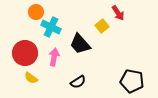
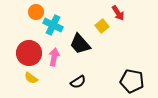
cyan cross: moved 2 px right, 2 px up
red circle: moved 4 px right
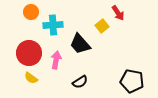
orange circle: moved 5 px left
cyan cross: rotated 30 degrees counterclockwise
pink arrow: moved 2 px right, 3 px down
black semicircle: moved 2 px right
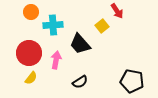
red arrow: moved 1 px left, 2 px up
yellow semicircle: rotated 88 degrees counterclockwise
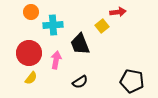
red arrow: moved 1 px right, 1 px down; rotated 63 degrees counterclockwise
black trapezoid: rotated 20 degrees clockwise
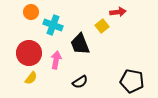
cyan cross: rotated 24 degrees clockwise
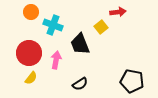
yellow square: moved 1 px left, 1 px down
black semicircle: moved 2 px down
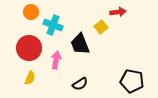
red circle: moved 5 px up
yellow semicircle: moved 1 px left; rotated 16 degrees counterclockwise
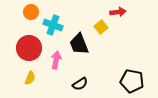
black trapezoid: moved 1 px left
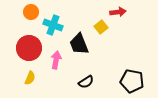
black semicircle: moved 6 px right, 2 px up
